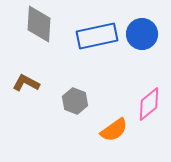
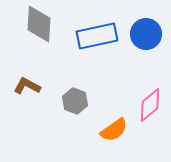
blue circle: moved 4 px right
brown L-shape: moved 1 px right, 3 px down
pink diamond: moved 1 px right, 1 px down
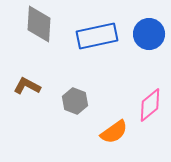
blue circle: moved 3 px right
orange semicircle: moved 2 px down
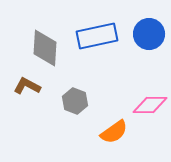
gray diamond: moved 6 px right, 24 px down
pink diamond: rotated 40 degrees clockwise
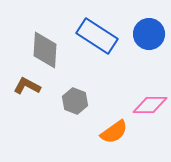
blue rectangle: rotated 45 degrees clockwise
gray diamond: moved 2 px down
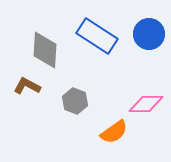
pink diamond: moved 4 px left, 1 px up
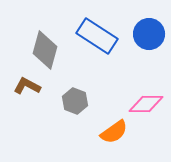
gray diamond: rotated 12 degrees clockwise
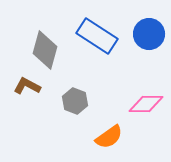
orange semicircle: moved 5 px left, 5 px down
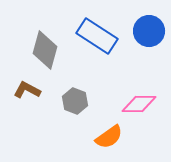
blue circle: moved 3 px up
brown L-shape: moved 4 px down
pink diamond: moved 7 px left
